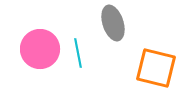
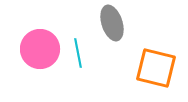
gray ellipse: moved 1 px left
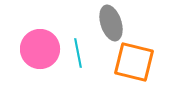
gray ellipse: moved 1 px left
orange square: moved 22 px left, 6 px up
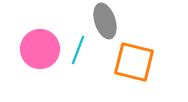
gray ellipse: moved 6 px left, 2 px up
cyan line: moved 3 px up; rotated 32 degrees clockwise
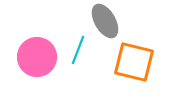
gray ellipse: rotated 12 degrees counterclockwise
pink circle: moved 3 px left, 8 px down
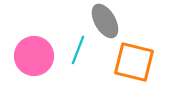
pink circle: moved 3 px left, 1 px up
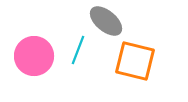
gray ellipse: moved 1 px right; rotated 20 degrees counterclockwise
orange square: moved 1 px right, 1 px up
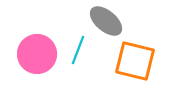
pink circle: moved 3 px right, 2 px up
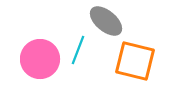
pink circle: moved 3 px right, 5 px down
